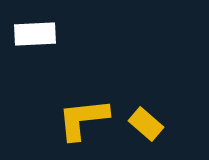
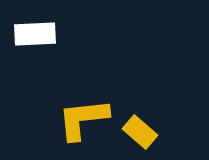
yellow rectangle: moved 6 px left, 8 px down
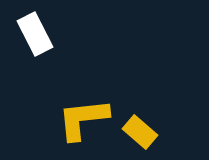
white rectangle: rotated 66 degrees clockwise
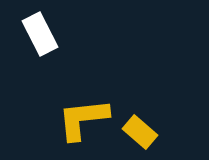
white rectangle: moved 5 px right
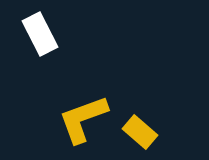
yellow L-shape: rotated 14 degrees counterclockwise
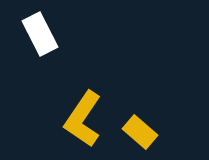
yellow L-shape: rotated 36 degrees counterclockwise
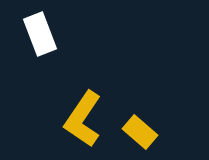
white rectangle: rotated 6 degrees clockwise
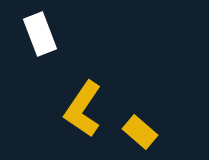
yellow L-shape: moved 10 px up
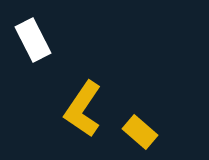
white rectangle: moved 7 px left, 6 px down; rotated 6 degrees counterclockwise
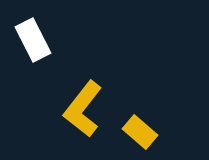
yellow L-shape: rotated 4 degrees clockwise
